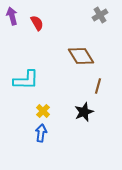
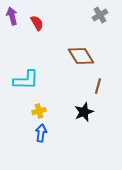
yellow cross: moved 4 px left; rotated 32 degrees clockwise
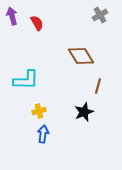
blue arrow: moved 2 px right, 1 px down
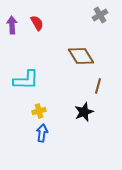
purple arrow: moved 9 px down; rotated 12 degrees clockwise
blue arrow: moved 1 px left, 1 px up
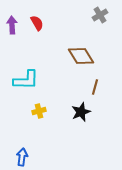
brown line: moved 3 px left, 1 px down
black star: moved 3 px left
blue arrow: moved 20 px left, 24 px down
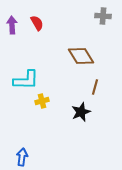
gray cross: moved 3 px right, 1 px down; rotated 35 degrees clockwise
yellow cross: moved 3 px right, 10 px up
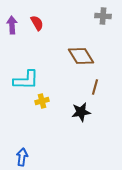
black star: rotated 12 degrees clockwise
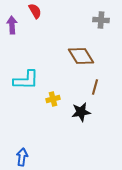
gray cross: moved 2 px left, 4 px down
red semicircle: moved 2 px left, 12 px up
yellow cross: moved 11 px right, 2 px up
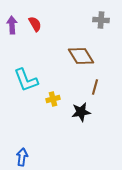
red semicircle: moved 13 px down
cyan L-shape: rotated 68 degrees clockwise
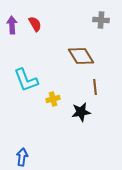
brown line: rotated 21 degrees counterclockwise
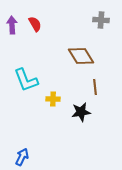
yellow cross: rotated 16 degrees clockwise
blue arrow: rotated 18 degrees clockwise
